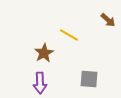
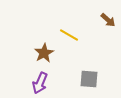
purple arrow: rotated 25 degrees clockwise
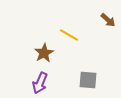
gray square: moved 1 px left, 1 px down
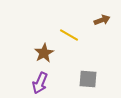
brown arrow: moved 6 px left; rotated 63 degrees counterclockwise
gray square: moved 1 px up
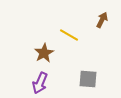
brown arrow: rotated 42 degrees counterclockwise
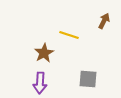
brown arrow: moved 2 px right, 1 px down
yellow line: rotated 12 degrees counterclockwise
purple arrow: rotated 20 degrees counterclockwise
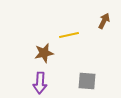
yellow line: rotated 30 degrees counterclockwise
brown star: rotated 18 degrees clockwise
gray square: moved 1 px left, 2 px down
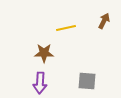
yellow line: moved 3 px left, 7 px up
brown star: rotated 12 degrees clockwise
